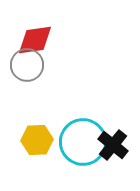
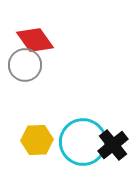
red diamond: rotated 63 degrees clockwise
gray circle: moved 2 px left
black cross: rotated 12 degrees clockwise
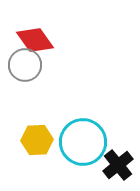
black cross: moved 5 px right, 20 px down
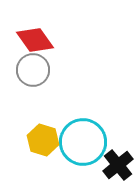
gray circle: moved 8 px right, 5 px down
yellow hexagon: moved 6 px right; rotated 20 degrees clockwise
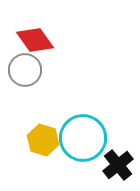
gray circle: moved 8 px left
cyan circle: moved 4 px up
